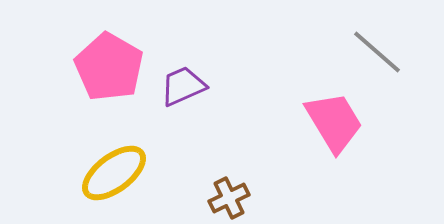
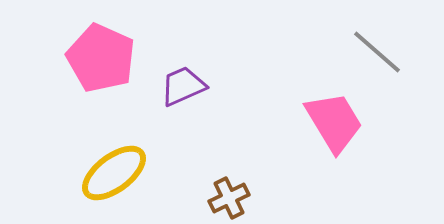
pink pentagon: moved 8 px left, 9 px up; rotated 6 degrees counterclockwise
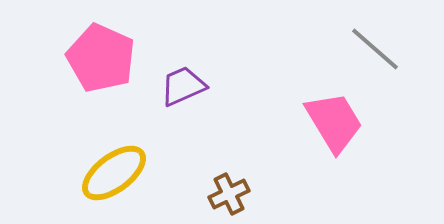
gray line: moved 2 px left, 3 px up
brown cross: moved 4 px up
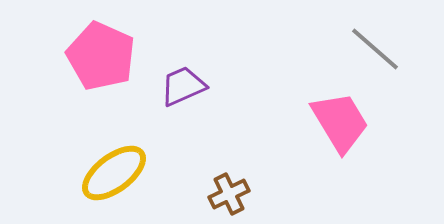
pink pentagon: moved 2 px up
pink trapezoid: moved 6 px right
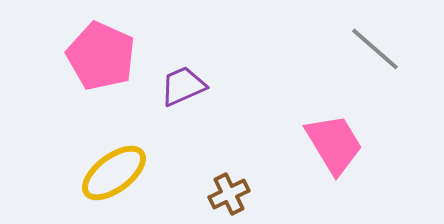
pink trapezoid: moved 6 px left, 22 px down
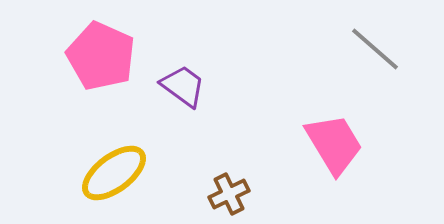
purple trapezoid: rotated 60 degrees clockwise
